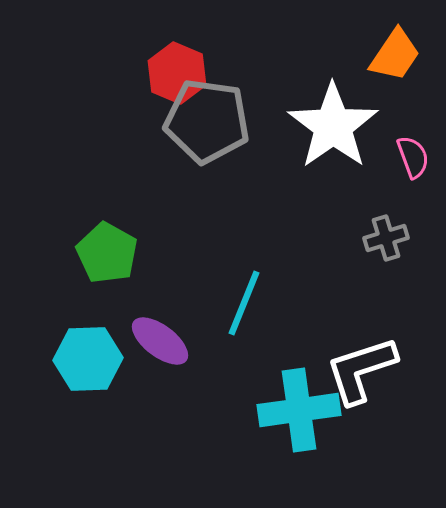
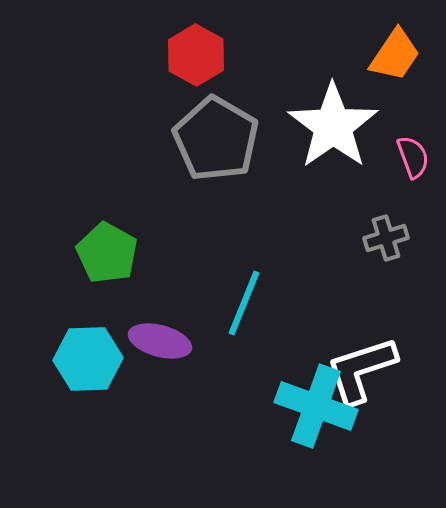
red hexagon: moved 19 px right, 18 px up; rotated 6 degrees clockwise
gray pentagon: moved 9 px right, 18 px down; rotated 22 degrees clockwise
purple ellipse: rotated 22 degrees counterclockwise
cyan cross: moved 17 px right, 4 px up; rotated 28 degrees clockwise
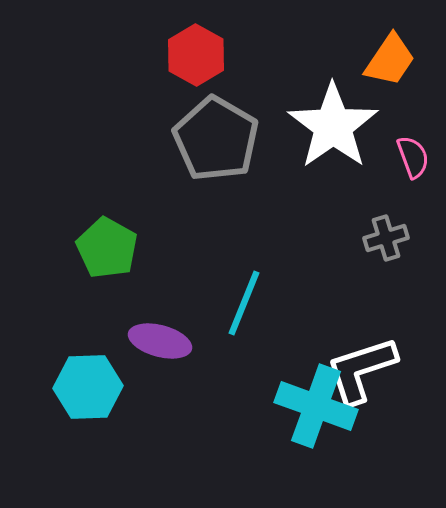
orange trapezoid: moved 5 px left, 5 px down
green pentagon: moved 5 px up
cyan hexagon: moved 28 px down
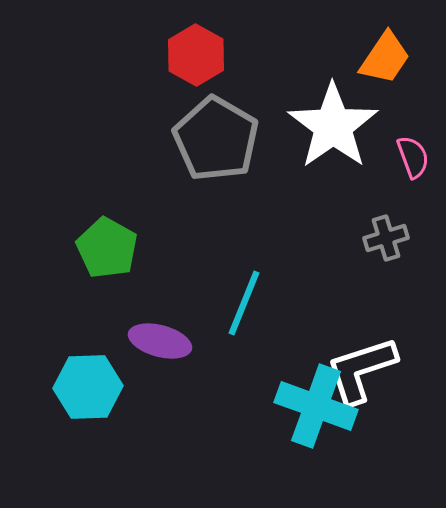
orange trapezoid: moved 5 px left, 2 px up
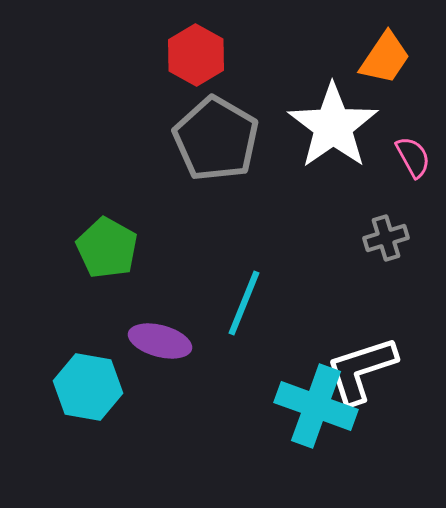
pink semicircle: rotated 9 degrees counterclockwise
cyan hexagon: rotated 12 degrees clockwise
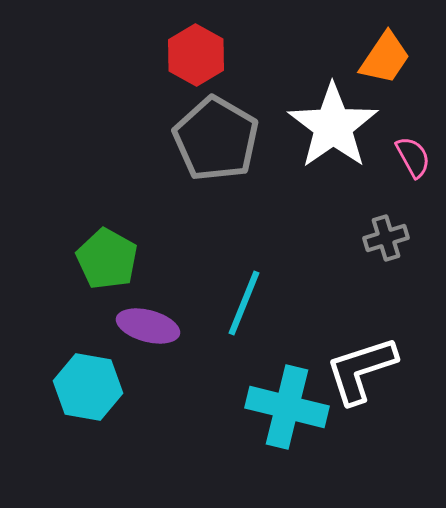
green pentagon: moved 11 px down
purple ellipse: moved 12 px left, 15 px up
cyan cross: moved 29 px left, 1 px down; rotated 6 degrees counterclockwise
